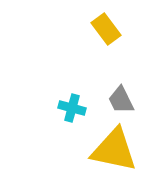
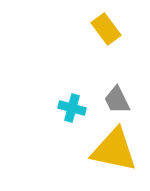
gray trapezoid: moved 4 px left
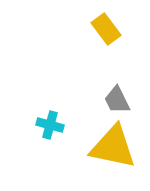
cyan cross: moved 22 px left, 17 px down
yellow triangle: moved 1 px left, 3 px up
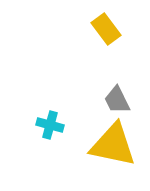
yellow triangle: moved 2 px up
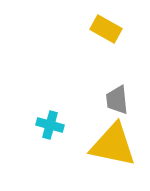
yellow rectangle: rotated 24 degrees counterclockwise
gray trapezoid: rotated 20 degrees clockwise
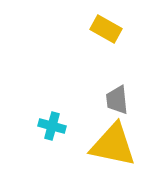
cyan cross: moved 2 px right, 1 px down
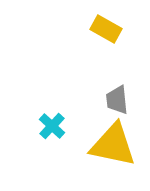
cyan cross: rotated 28 degrees clockwise
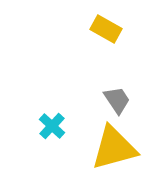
gray trapezoid: rotated 152 degrees clockwise
yellow triangle: moved 1 px right, 3 px down; rotated 27 degrees counterclockwise
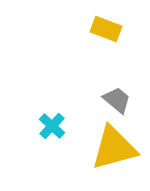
yellow rectangle: rotated 8 degrees counterclockwise
gray trapezoid: rotated 16 degrees counterclockwise
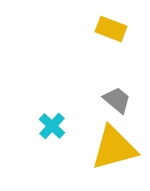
yellow rectangle: moved 5 px right
